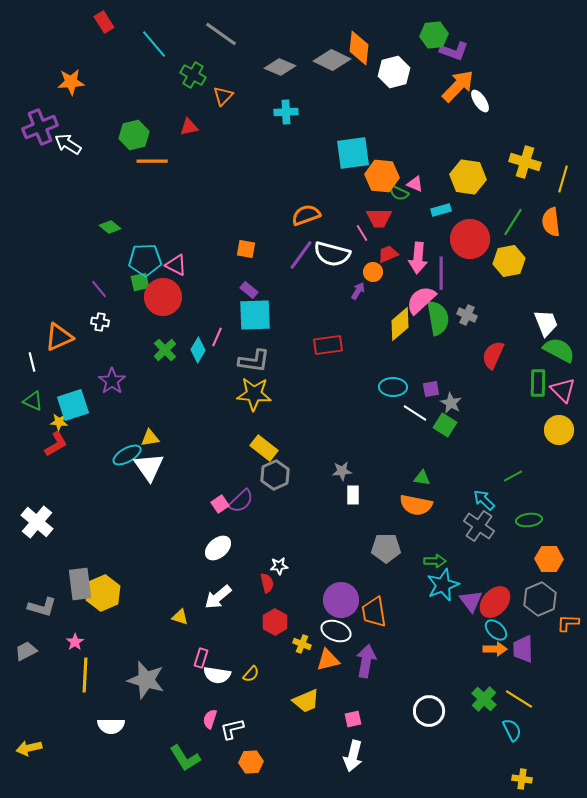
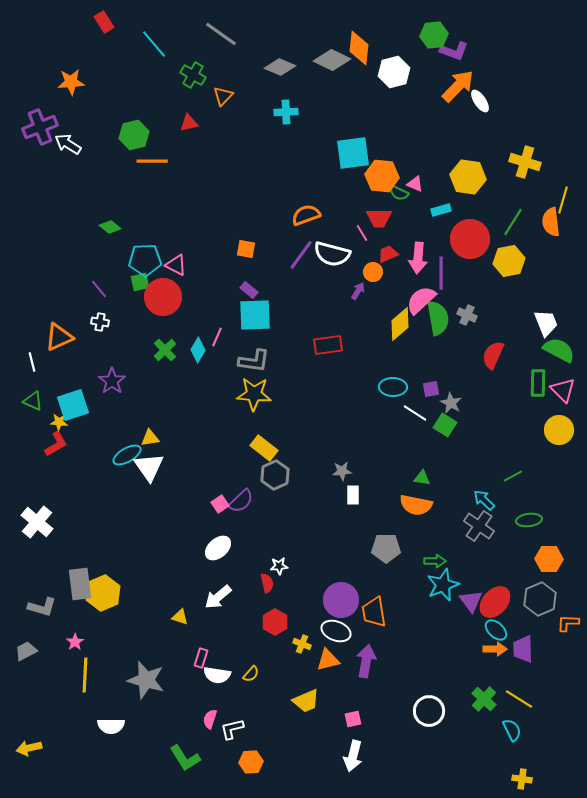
red triangle at (189, 127): moved 4 px up
yellow line at (563, 179): moved 21 px down
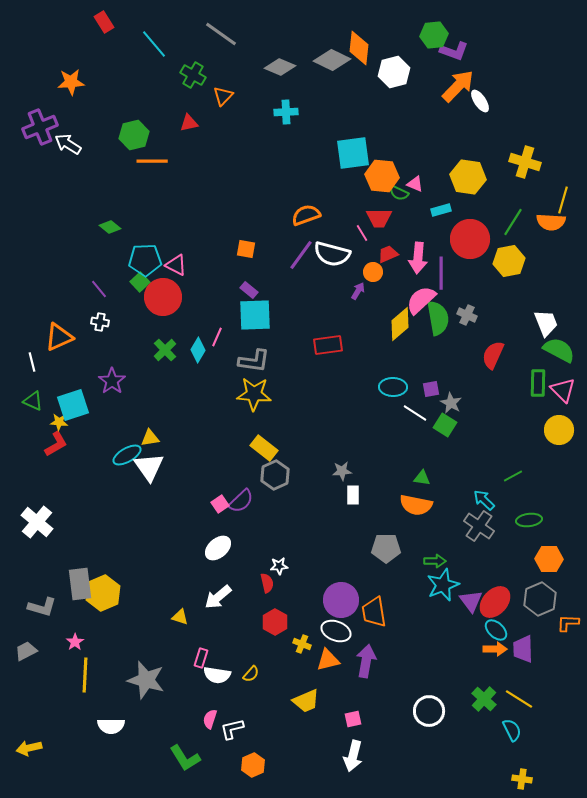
orange semicircle at (551, 222): rotated 80 degrees counterclockwise
green square at (140, 282): rotated 30 degrees counterclockwise
orange hexagon at (251, 762): moved 2 px right, 3 px down; rotated 20 degrees counterclockwise
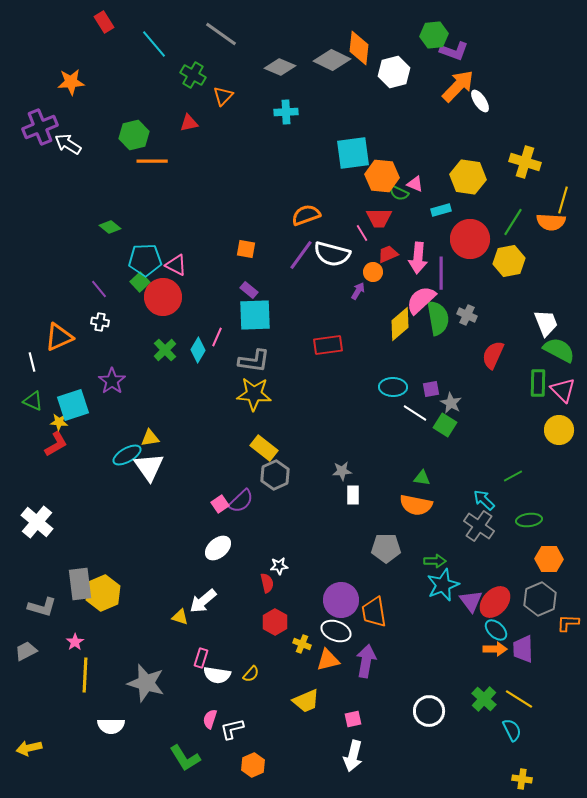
white arrow at (218, 597): moved 15 px left, 4 px down
gray star at (146, 680): moved 3 px down
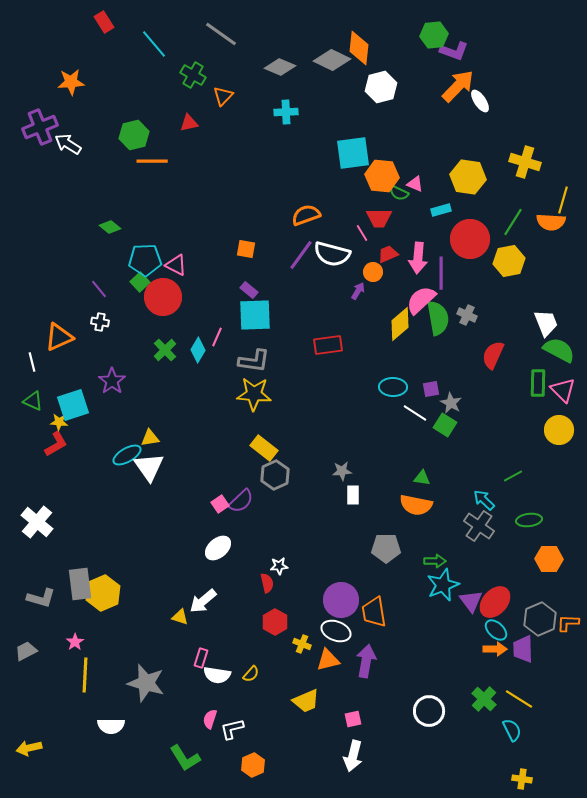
white hexagon at (394, 72): moved 13 px left, 15 px down
gray hexagon at (540, 599): moved 20 px down
gray L-shape at (42, 607): moved 1 px left, 9 px up
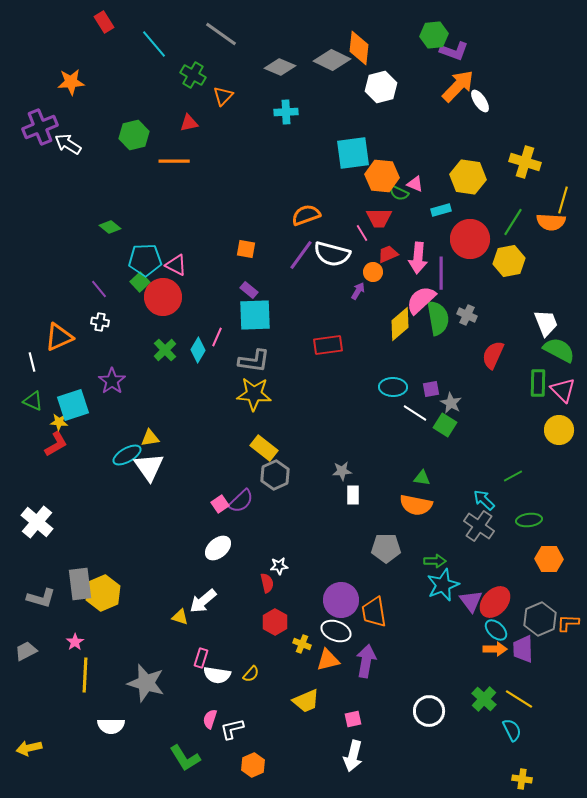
orange line at (152, 161): moved 22 px right
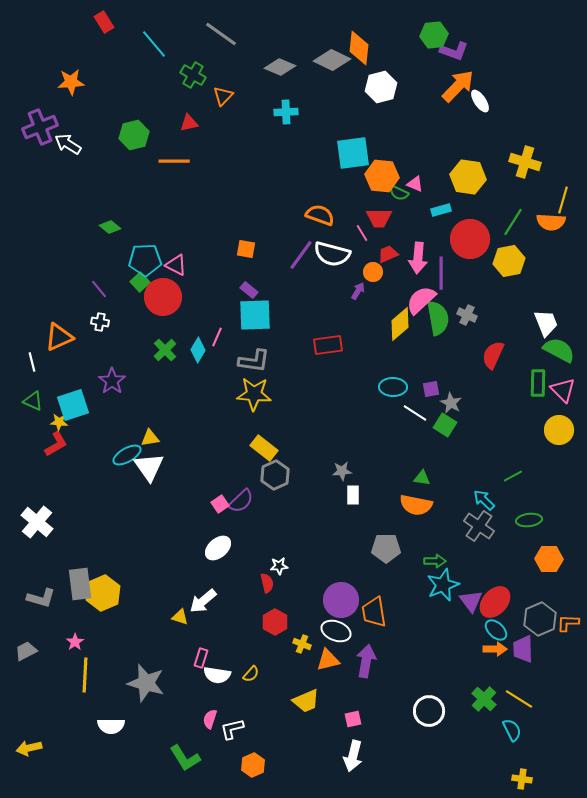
orange semicircle at (306, 215): moved 14 px right; rotated 40 degrees clockwise
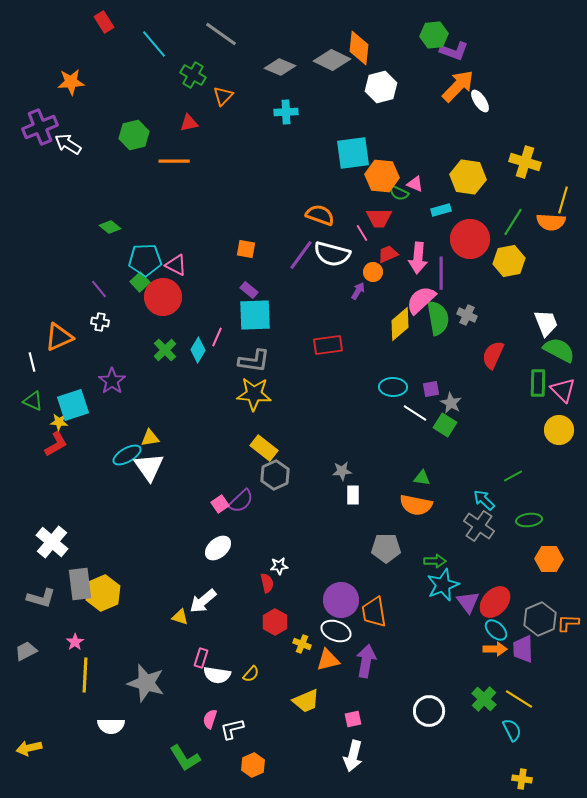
white cross at (37, 522): moved 15 px right, 20 px down
purple triangle at (471, 601): moved 3 px left, 1 px down
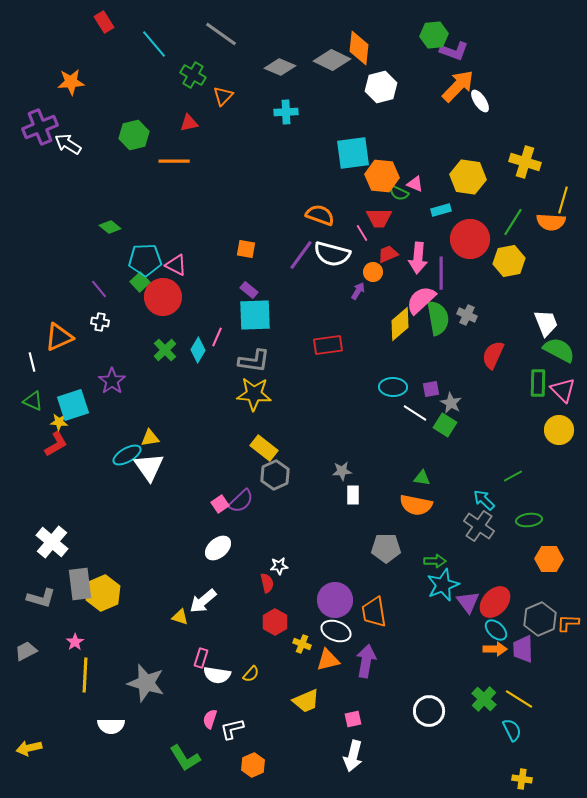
purple circle at (341, 600): moved 6 px left
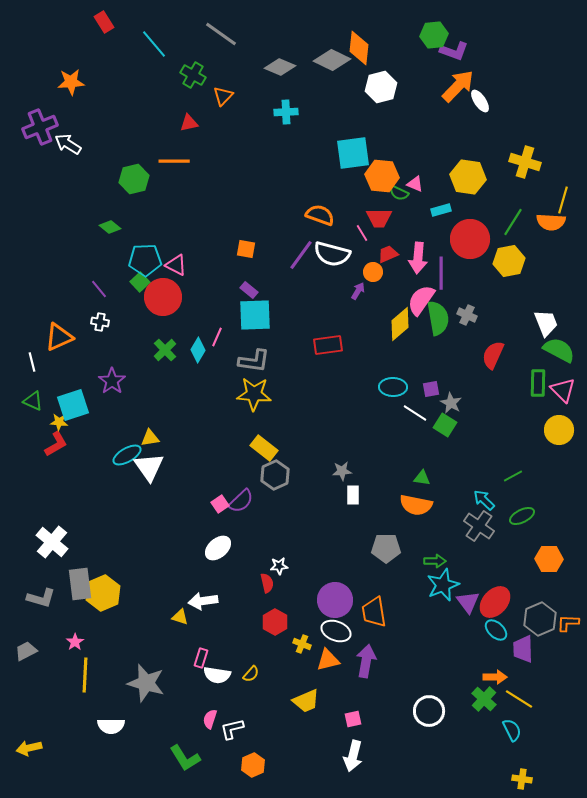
green hexagon at (134, 135): moved 44 px down
pink semicircle at (421, 300): rotated 12 degrees counterclockwise
green ellipse at (529, 520): moved 7 px left, 4 px up; rotated 20 degrees counterclockwise
white arrow at (203, 601): rotated 32 degrees clockwise
orange arrow at (495, 649): moved 28 px down
